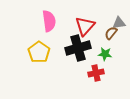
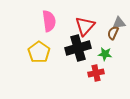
brown semicircle: moved 2 px right; rotated 16 degrees counterclockwise
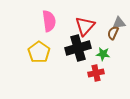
green star: moved 2 px left
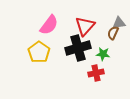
pink semicircle: moved 4 px down; rotated 45 degrees clockwise
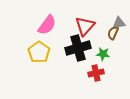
pink semicircle: moved 2 px left
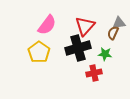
green star: moved 2 px right
red cross: moved 2 px left
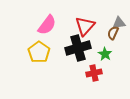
green star: rotated 24 degrees clockwise
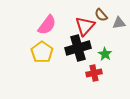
brown semicircle: moved 12 px left, 18 px up; rotated 64 degrees counterclockwise
yellow pentagon: moved 3 px right
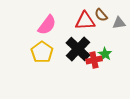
red triangle: moved 5 px up; rotated 45 degrees clockwise
black cross: moved 1 px down; rotated 30 degrees counterclockwise
red cross: moved 13 px up
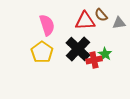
pink semicircle: rotated 55 degrees counterclockwise
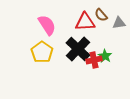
red triangle: moved 1 px down
pink semicircle: rotated 15 degrees counterclockwise
green star: moved 2 px down
